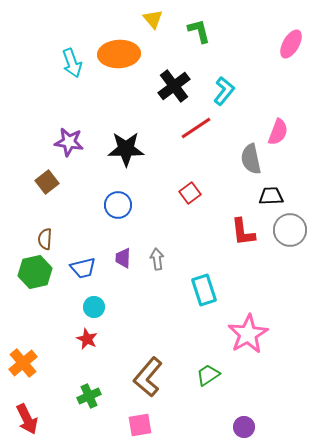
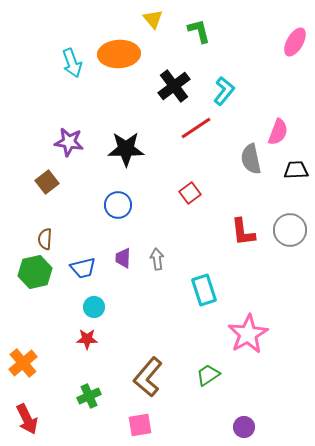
pink ellipse: moved 4 px right, 2 px up
black trapezoid: moved 25 px right, 26 px up
red star: rotated 25 degrees counterclockwise
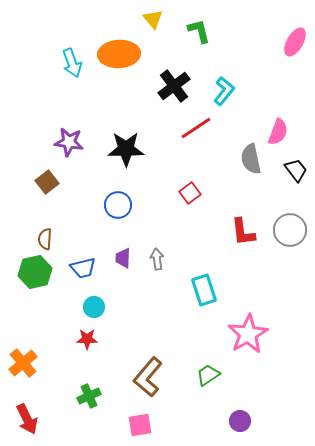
black trapezoid: rotated 55 degrees clockwise
purple circle: moved 4 px left, 6 px up
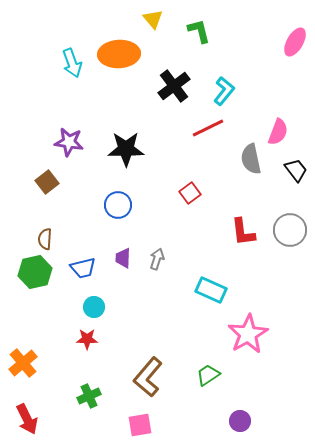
red line: moved 12 px right; rotated 8 degrees clockwise
gray arrow: rotated 25 degrees clockwise
cyan rectangle: moved 7 px right; rotated 48 degrees counterclockwise
